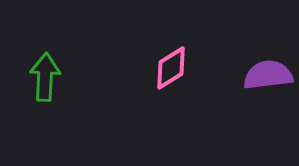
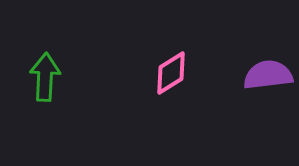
pink diamond: moved 5 px down
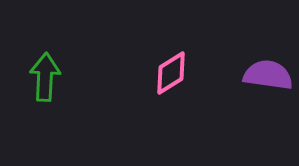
purple semicircle: rotated 15 degrees clockwise
